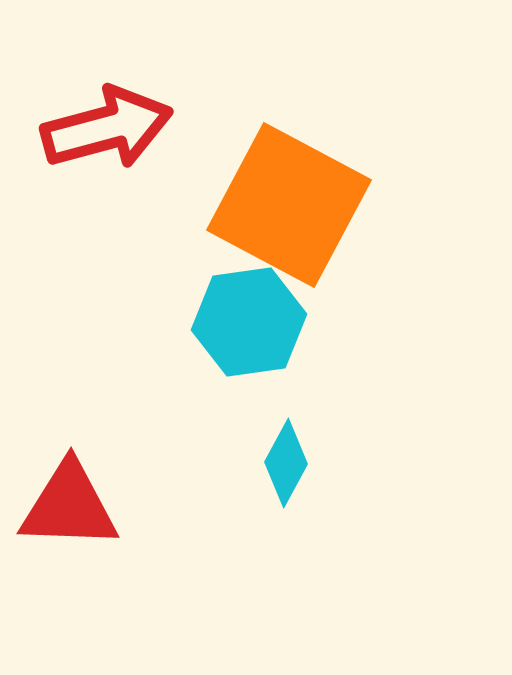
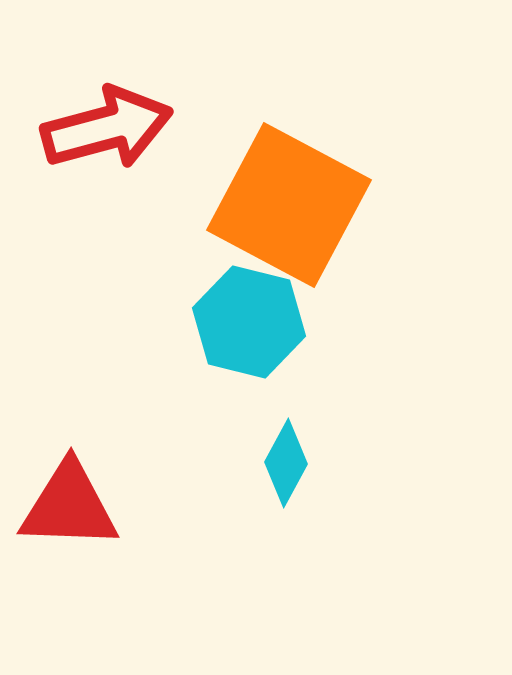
cyan hexagon: rotated 22 degrees clockwise
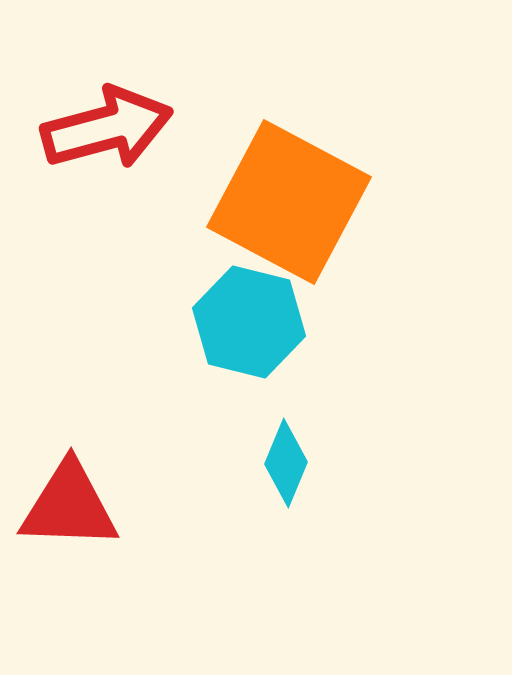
orange square: moved 3 px up
cyan diamond: rotated 6 degrees counterclockwise
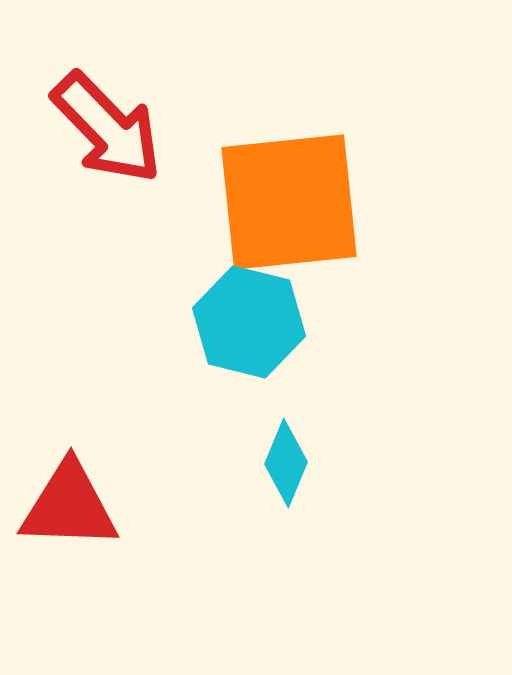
red arrow: rotated 61 degrees clockwise
orange square: rotated 34 degrees counterclockwise
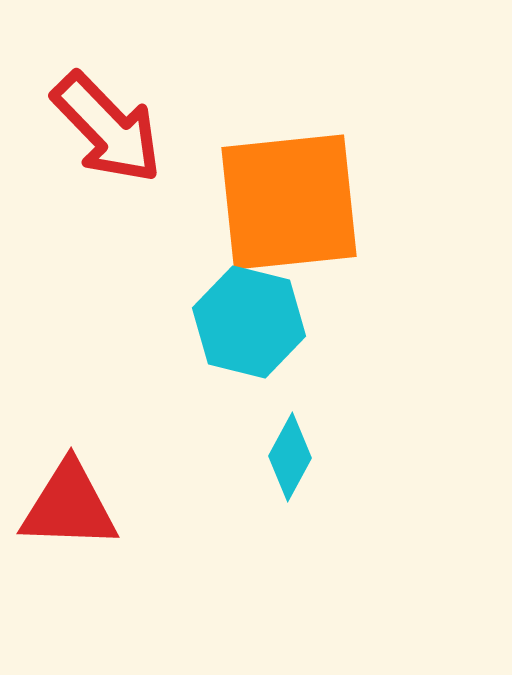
cyan diamond: moved 4 px right, 6 px up; rotated 6 degrees clockwise
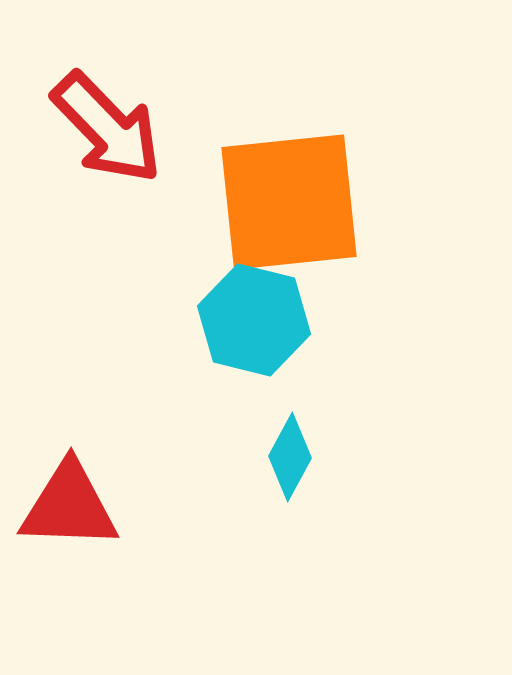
cyan hexagon: moved 5 px right, 2 px up
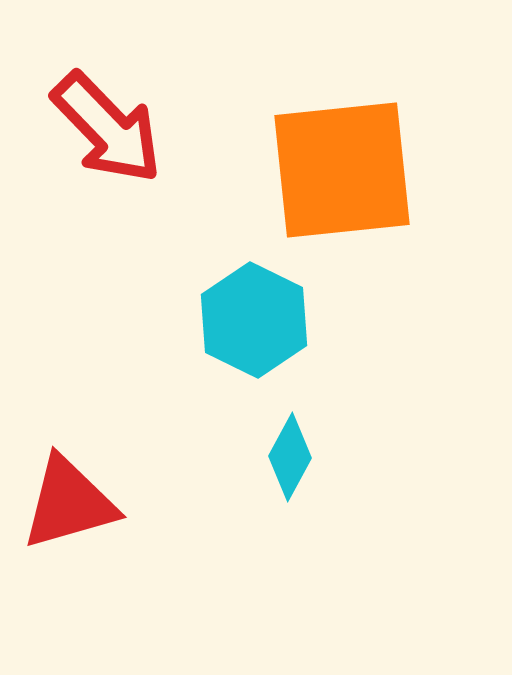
orange square: moved 53 px right, 32 px up
cyan hexagon: rotated 12 degrees clockwise
red triangle: moved 3 px up; rotated 18 degrees counterclockwise
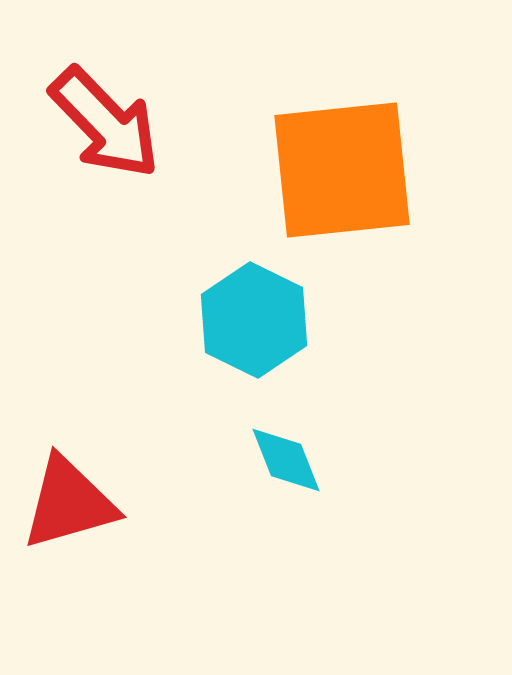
red arrow: moved 2 px left, 5 px up
cyan diamond: moved 4 px left, 3 px down; rotated 50 degrees counterclockwise
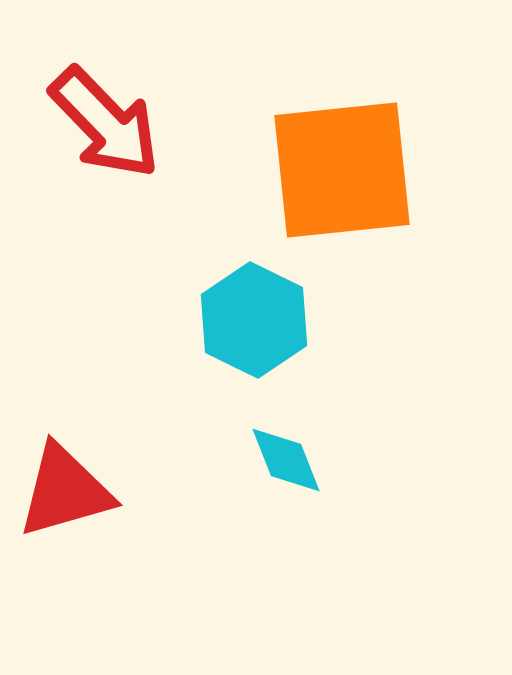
red triangle: moved 4 px left, 12 px up
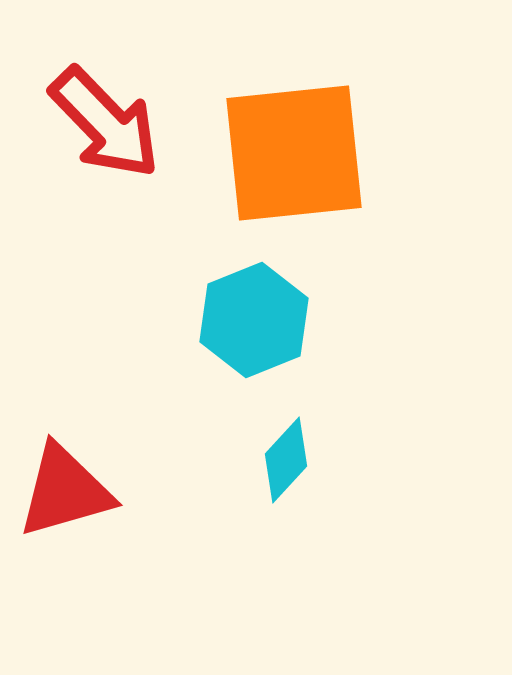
orange square: moved 48 px left, 17 px up
cyan hexagon: rotated 12 degrees clockwise
cyan diamond: rotated 64 degrees clockwise
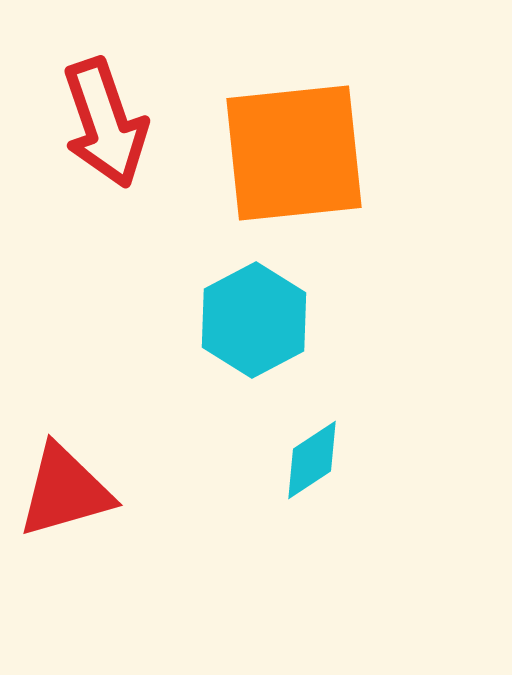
red arrow: rotated 25 degrees clockwise
cyan hexagon: rotated 6 degrees counterclockwise
cyan diamond: moved 26 px right; rotated 14 degrees clockwise
